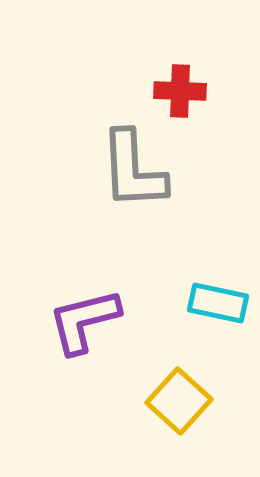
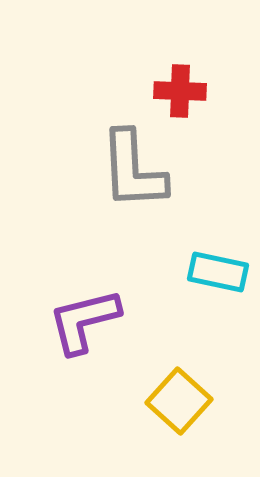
cyan rectangle: moved 31 px up
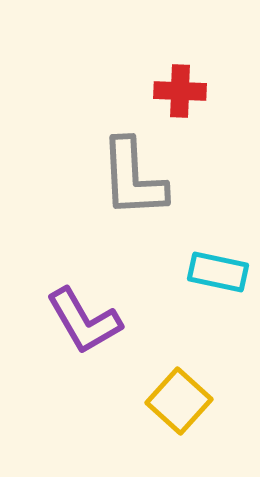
gray L-shape: moved 8 px down
purple L-shape: rotated 106 degrees counterclockwise
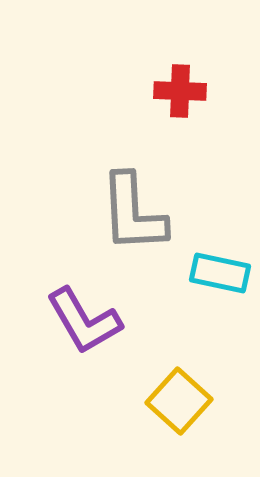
gray L-shape: moved 35 px down
cyan rectangle: moved 2 px right, 1 px down
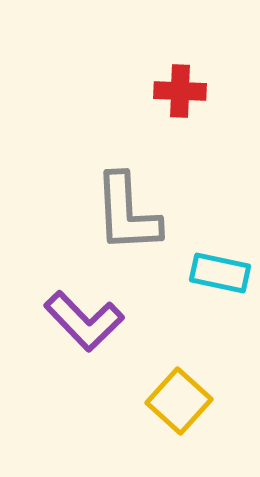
gray L-shape: moved 6 px left
purple L-shape: rotated 14 degrees counterclockwise
